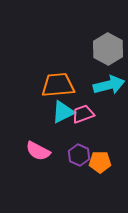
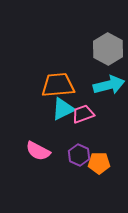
cyan triangle: moved 3 px up
orange pentagon: moved 1 px left, 1 px down
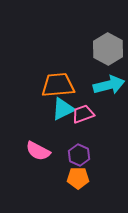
orange pentagon: moved 21 px left, 15 px down
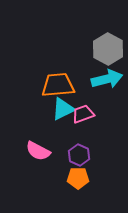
cyan arrow: moved 2 px left, 6 px up
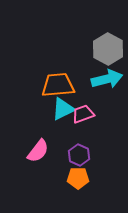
pink semicircle: rotated 80 degrees counterclockwise
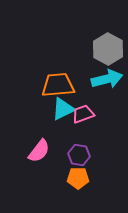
pink semicircle: moved 1 px right
purple hexagon: rotated 15 degrees counterclockwise
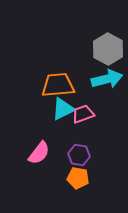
pink semicircle: moved 2 px down
orange pentagon: rotated 10 degrees clockwise
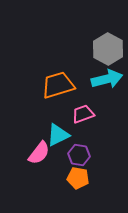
orange trapezoid: rotated 12 degrees counterclockwise
cyan triangle: moved 5 px left, 26 px down
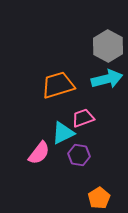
gray hexagon: moved 3 px up
pink trapezoid: moved 4 px down
cyan triangle: moved 5 px right, 2 px up
orange pentagon: moved 21 px right, 20 px down; rotated 30 degrees clockwise
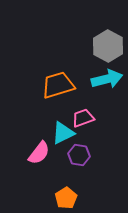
orange pentagon: moved 33 px left
